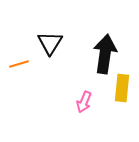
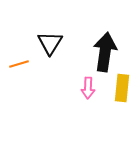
black arrow: moved 2 px up
pink arrow: moved 4 px right, 14 px up; rotated 20 degrees counterclockwise
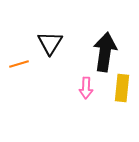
pink arrow: moved 2 px left
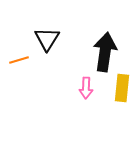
black triangle: moved 3 px left, 4 px up
orange line: moved 4 px up
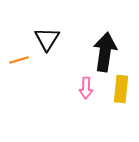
yellow rectangle: moved 1 px left, 1 px down
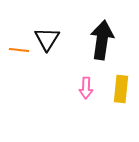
black arrow: moved 3 px left, 12 px up
orange line: moved 10 px up; rotated 24 degrees clockwise
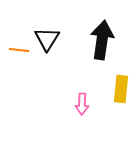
pink arrow: moved 4 px left, 16 px down
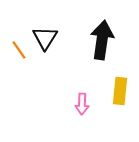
black triangle: moved 2 px left, 1 px up
orange line: rotated 48 degrees clockwise
yellow rectangle: moved 1 px left, 2 px down
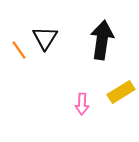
yellow rectangle: moved 1 px right, 1 px down; rotated 52 degrees clockwise
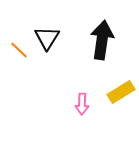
black triangle: moved 2 px right
orange line: rotated 12 degrees counterclockwise
